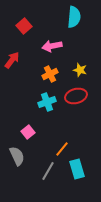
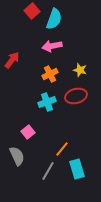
cyan semicircle: moved 20 px left, 2 px down; rotated 15 degrees clockwise
red square: moved 8 px right, 15 px up
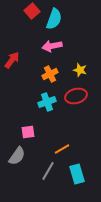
pink square: rotated 32 degrees clockwise
orange line: rotated 21 degrees clockwise
gray semicircle: rotated 60 degrees clockwise
cyan rectangle: moved 5 px down
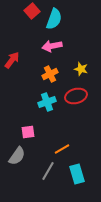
yellow star: moved 1 px right, 1 px up
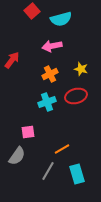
cyan semicircle: moved 7 px right; rotated 55 degrees clockwise
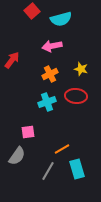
red ellipse: rotated 20 degrees clockwise
cyan rectangle: moved 5 px up
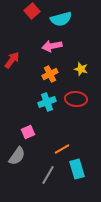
red ellipse: moved 3 px down
pink square: rotated 16 degrees counterclockwise
gray line: moved 4 px down
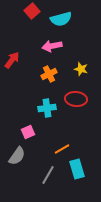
orange cross: moved 1 px left
cyan cross: moved 6 px down; rotated 12 degrees clockwise
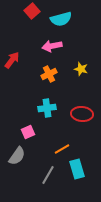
red ellipse: moved 6 px right, 15 px down
